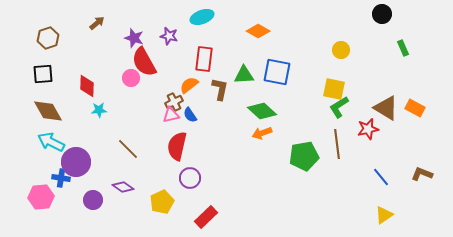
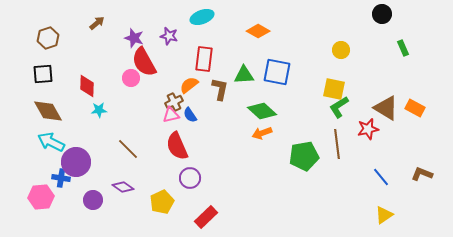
red semicircle at (177, 146): rotated 36 degrees counterclockwise
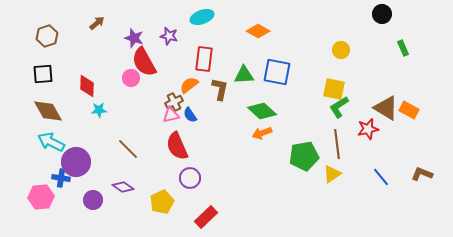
brown hexagon at (48, 38): moved 1 px left, 2 px up
orange rectangle at (415, 108): moved 6 px left, 2 px down
yellow triangle at (384, 215): moved 52 px left, 41 px up
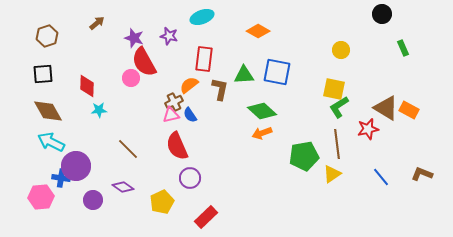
purple circle at (76, 162): moved 4 px down
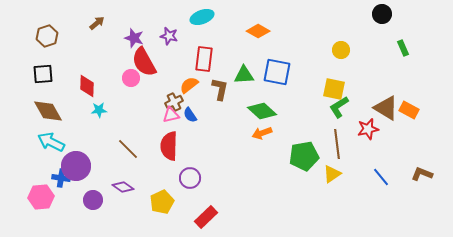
red semicircle at (177, 146): moved 8 px left; rotated 24 degrees clockwise
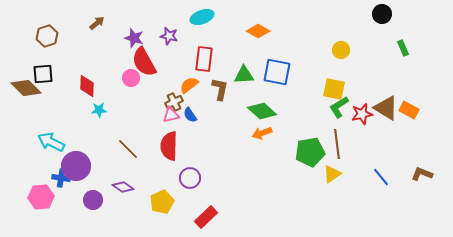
brown diamond at (48, 111): moved 22 px left, 23 px up; rotated 16 degrees counterclockwise
red star at (368, 129): moved 6 px left, 15 px up
green pentagon at (304, 156): moved 6 px right, 4 px up
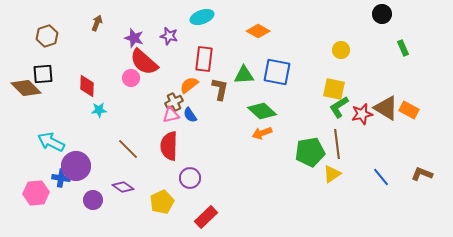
brown arrow at (97, 23): rotated 28 degrees counterclockwise
red semicircle at (144, 62): rotated 20 degrees counterclockwise
pink hexagon at (41, 197): moved 5 px left, 4 px up
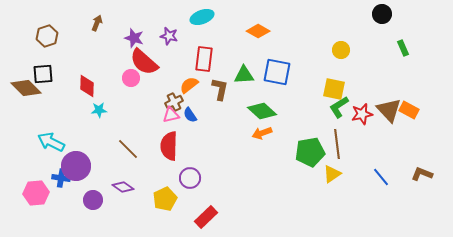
brown triangle at (386, 108): moved 3 px right, 2 px down; rotated 16 degrees clockwise
yellow pentagon at (162, 202): moved 3 px right, 3 px up
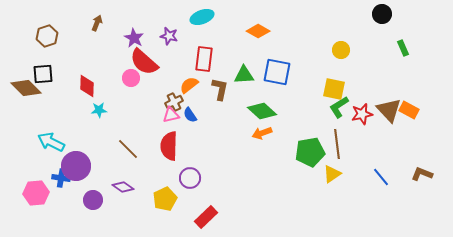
purple star at (134, 38): rotated 12 degrees clockwise
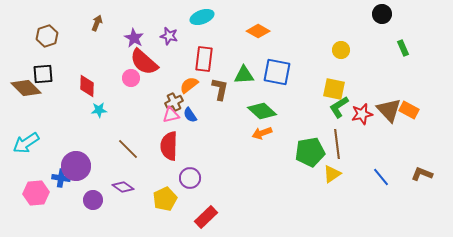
cyan arrow at (51, 142): moved 25 px left, 1 px down; rotated 60 degrees counterclockwise
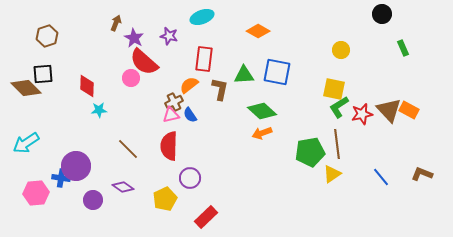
brown arrow at (97, 23): moved 19 px right
